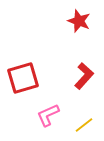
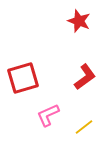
red L-shape: moved 1 px right, 1 px down; rotated 12 degrees clockwise
yellow line: moved 2 px down
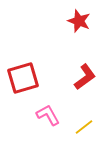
pink L-shape: rotated 85 degrees clockwise
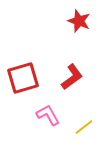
red L-shape: moved 13 px left
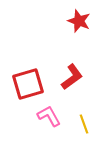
red square: moved 5 px right, 6 px down
pink L-shape: moved 1 px right, 1 px down
yellow line: moved 3 px up; rotated 72 degrees counterclockwise
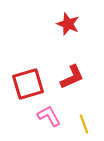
red star: moved 11 px left, 3 px down
red L-shape: rotated 12 degrees clockwise
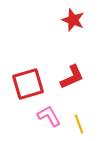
red star: moved 5 px right, 4 px up
yellow line: moved 5 px left
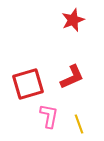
red star: rotated 30 degrees clockwise
pink L-shape: rotated 40 degrees clockwise
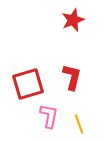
red L-shape: rotated 52 degrees counterclockwise
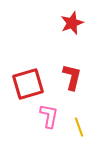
red star: moved 1 px left, 3 px down
yellow line: moved 3 px down
